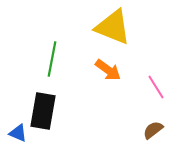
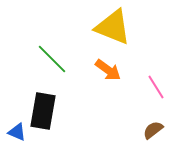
green line: rotated 56 degrees counterclockwise
blue triangle: moved 1 px left, 1 px up
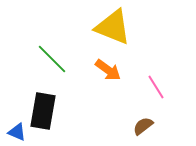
brown semicircle: moved 10 px left, 4 px up
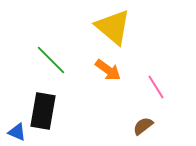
yellow triangle: rotated 18 degrees clockwise
green line: moved 1 px left, 1 px down
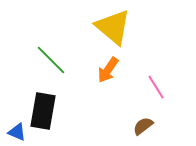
orange arrow: rotated 88 degrees clockwise
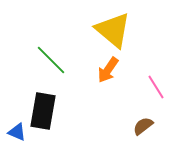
yellow triangle: moved 3 px down
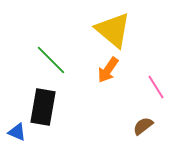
black rectangle: moved 4 px up
